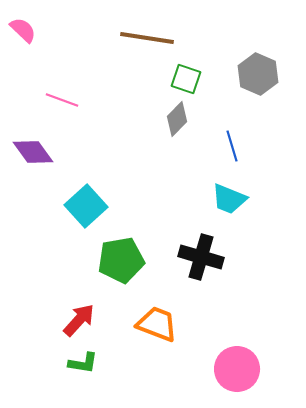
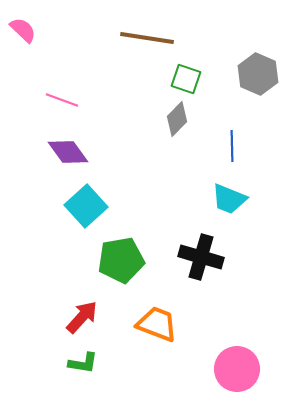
blue line: rotated 16 degrees clockwise
purple diamond: moved 35 px right
red arrow: moved 3 px right, 3 px up
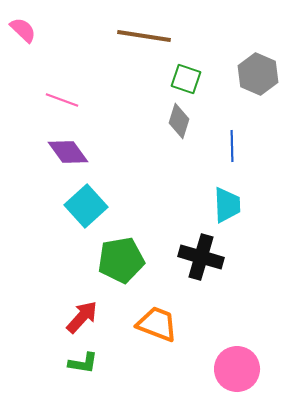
brown line: moved 3 px left, 2 px up
gray diamond: moved 2 px right, 2 px down; rotated 28 degrees counterclockwise
cyan trapezoid: moved 2 px left, 6 px down; rotated 114 degrees counterclockwise
